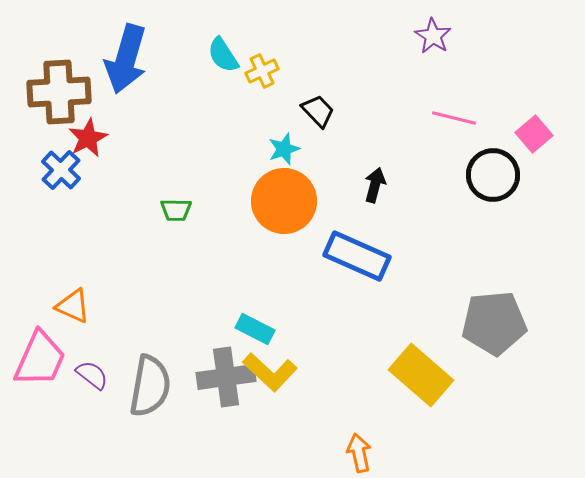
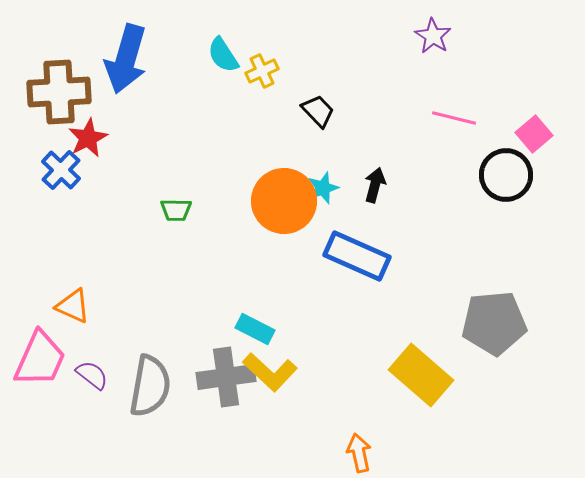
cyan star: moved 39 px right, 39 px down
black circle: moved 13 px right
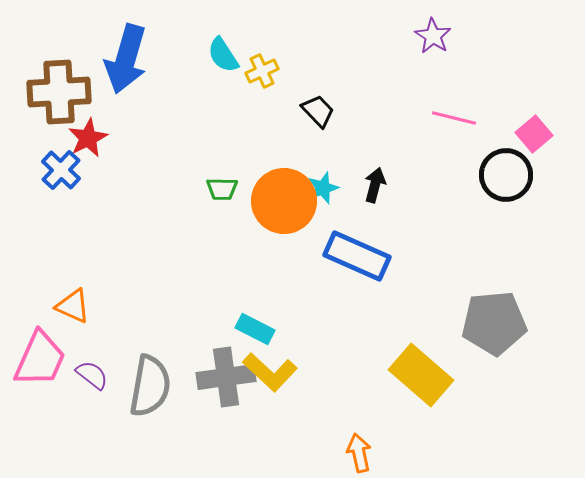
green trapezoid: moved 46 px right, 21 px up
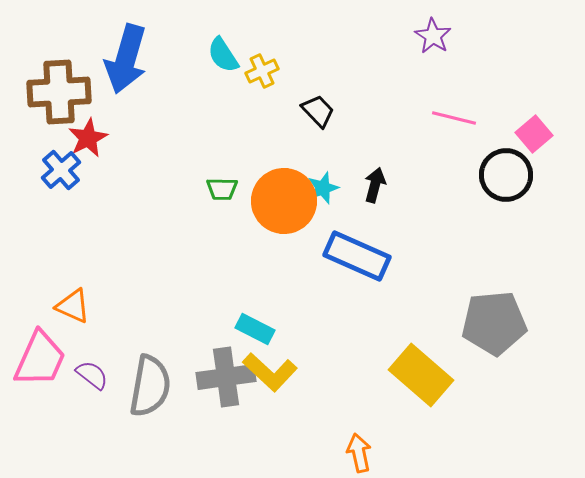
blue cross: rotated 6 degrees clockwise
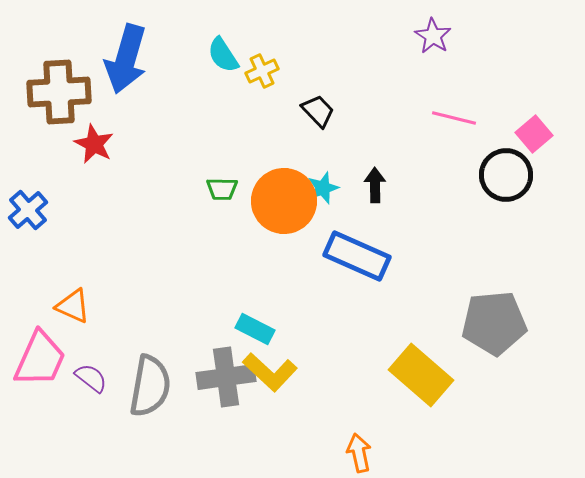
red star: moved 6 px right, 6 px down; rotated 18 degrees counterclockwise
blue cross: moved 33 px left, 40 px down
black arrow: rotated 16 degrees counterclockwise
purple semicircle: moved 1 px left, 3 px down
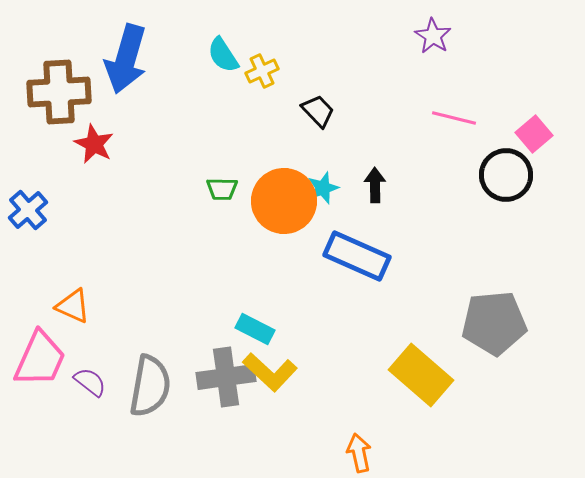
purple semicircle: moved 1 px left, 4 px down
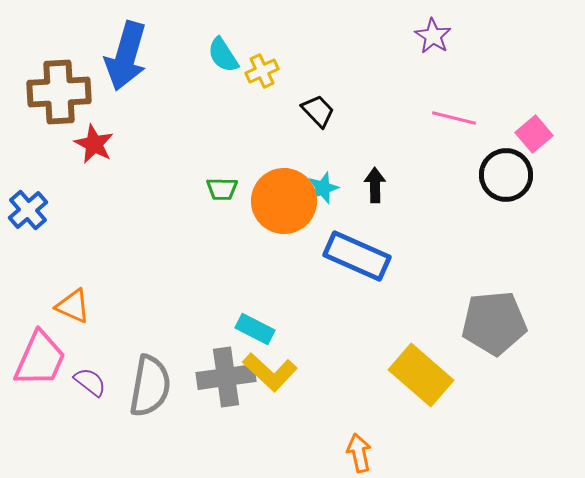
blue arrow: moved 3 px up
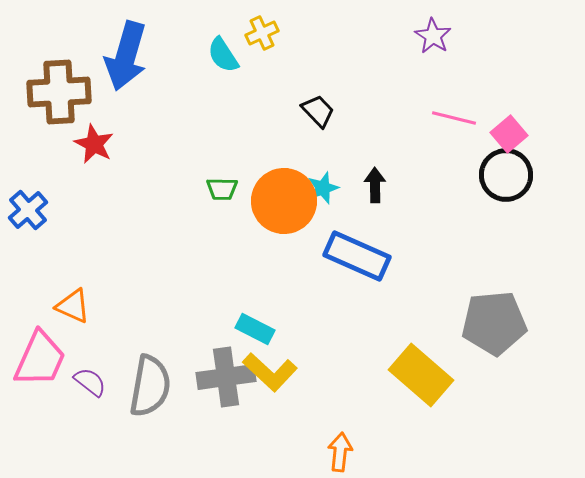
yellow cross: moved 38 px up
pink square: moved 25 px left
orange arrow: moved 19 px left, 1 px up; rotated 18 degrees clockwise
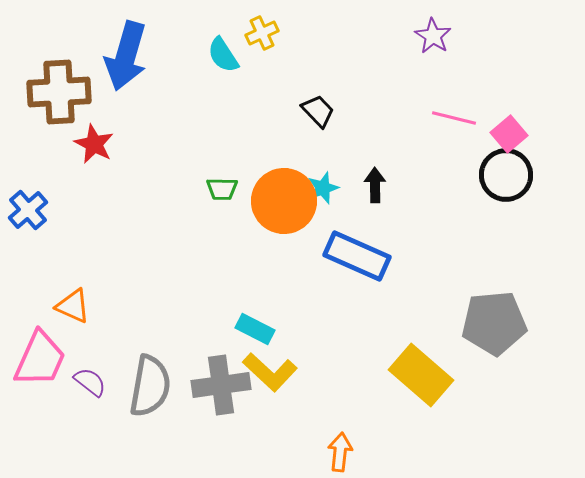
gray cross: moved 5 px left, 8 px down
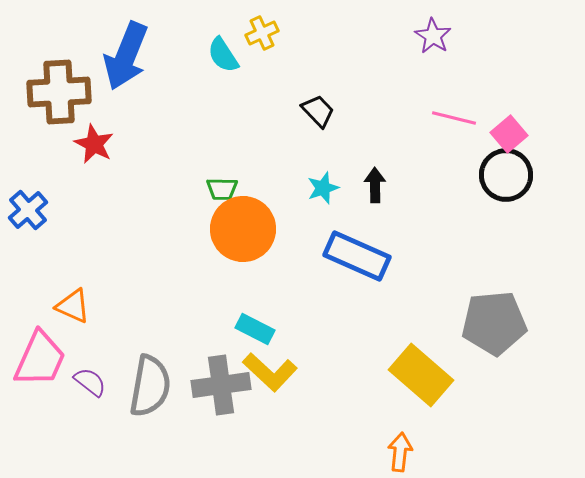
blue arrow: rotated 6 degrees clockwise
orange circle: moved 41 px left, 28 px down
orange arrow: moved 60 px right
